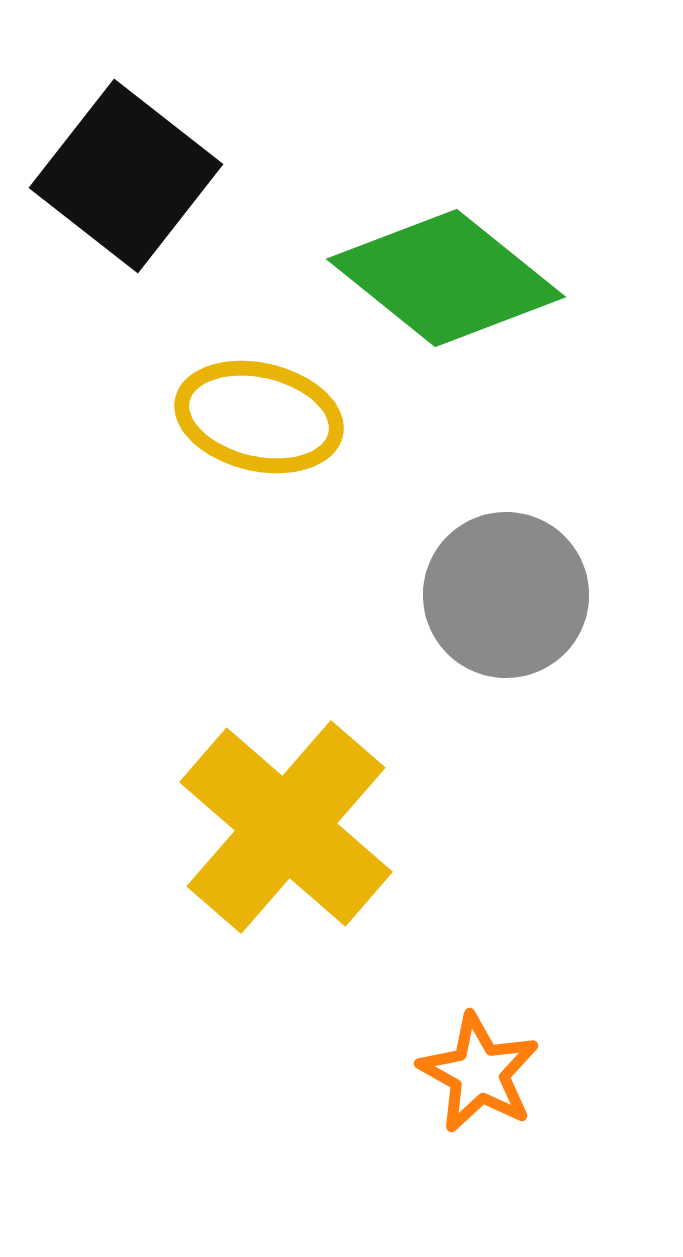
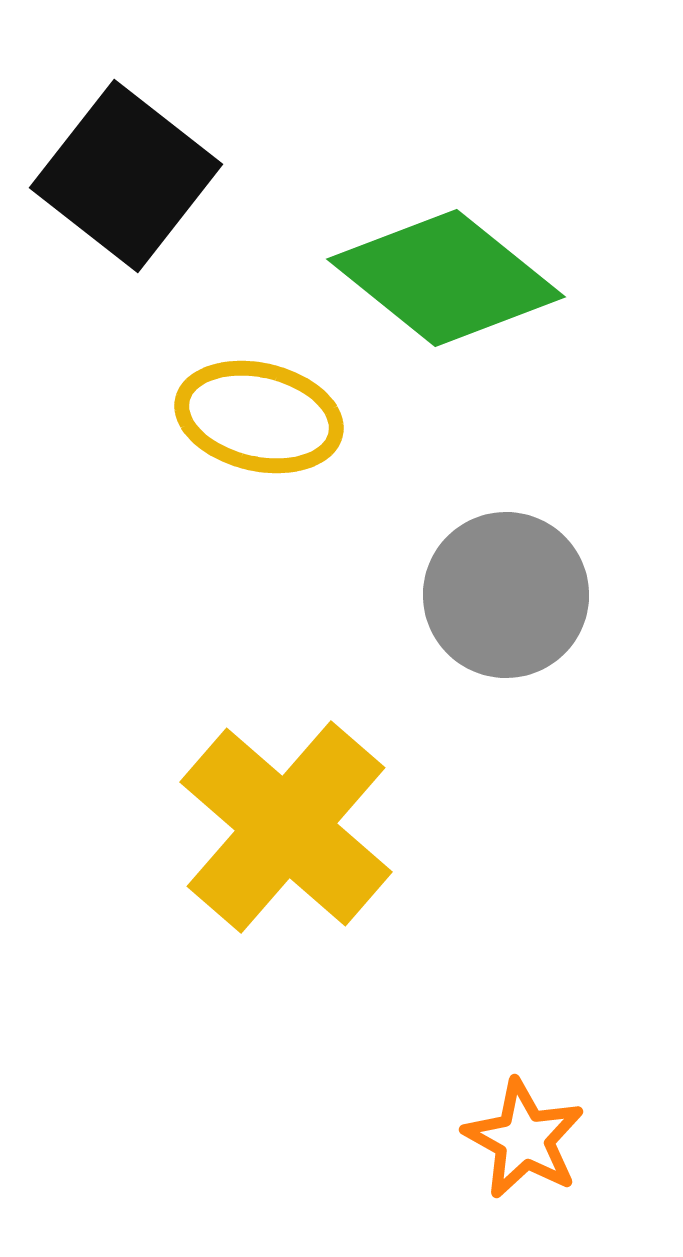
orange star: moved 45 px right, 66 px down
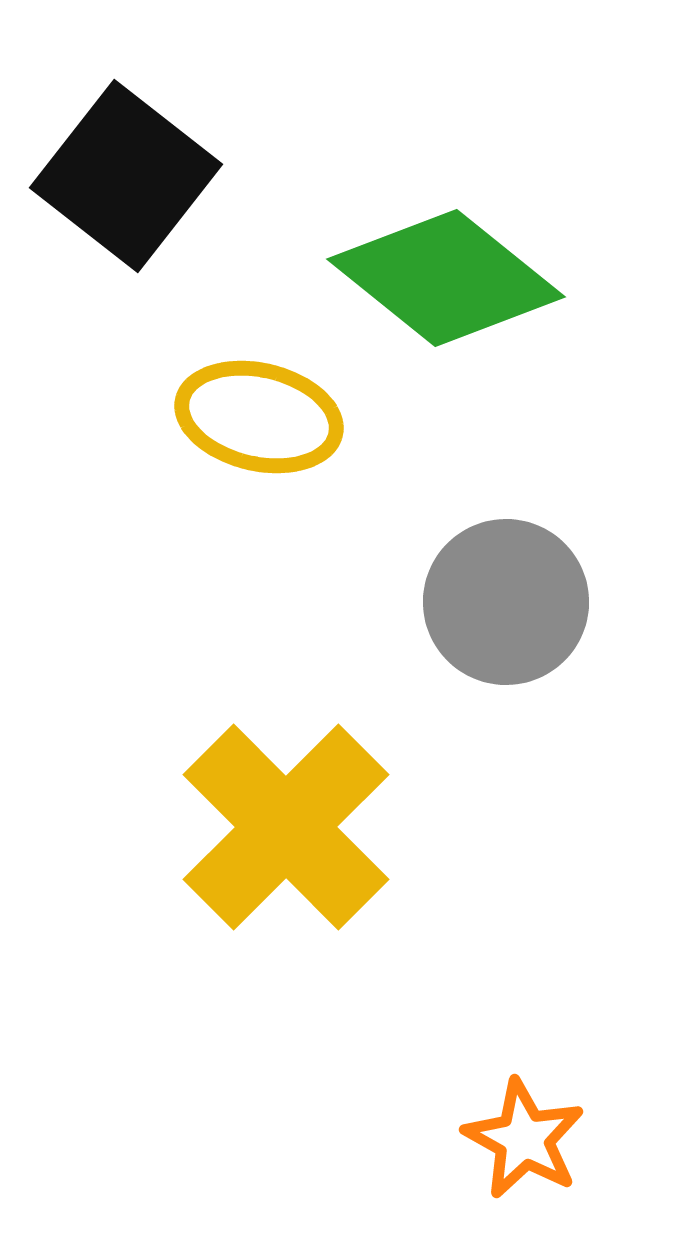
gray circle: moved 7 px down
yellow cross: rotated 4 degrees clockwise
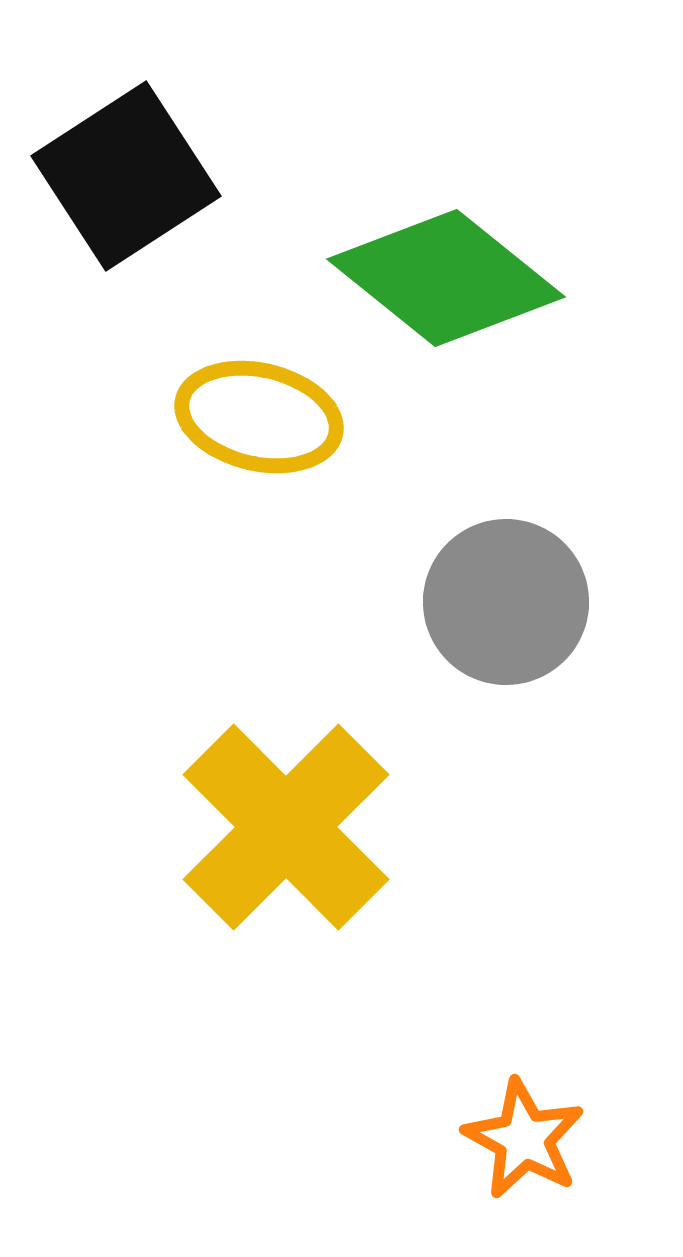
black square: rotated 19 degrees clockwise
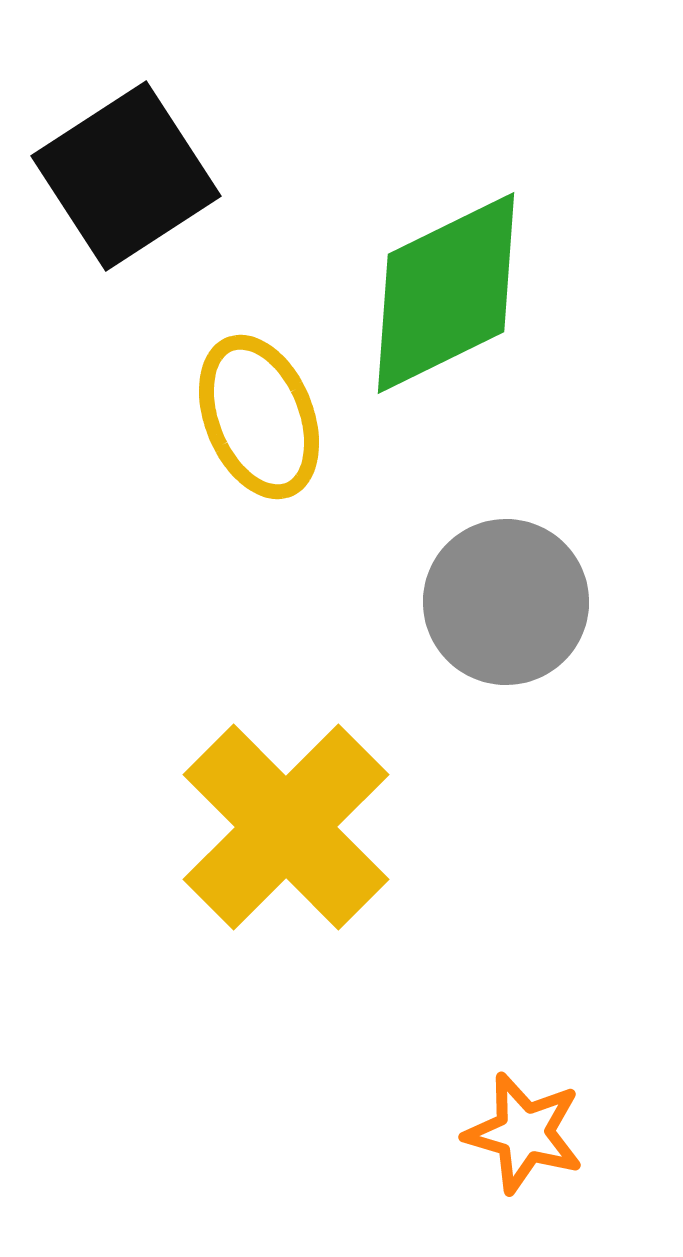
green diamond: moved 15 px down; rotated 65 degrees counterclockwise
yellow ellipse: rotated 55 degrees clockwise
orange star: moved 6 px up; rotated 13 degrees counterclockwise
